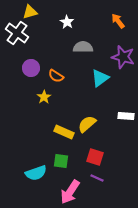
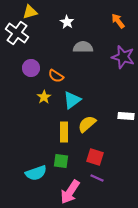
cyan triangle: moved 28 px left, 22 px down
yellow rectangle: rotated 66 degrees clockwise
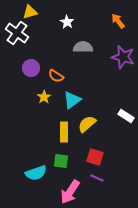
white rectangle: rotated 28 degrees clockwise
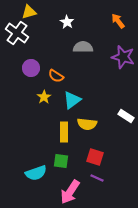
yellow triangle: moved 1 px left
yellow semicircle: rotated 132 degrees counterclockwise
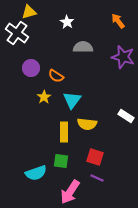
cyan triangle: rotated 18 degrees counterclockwise
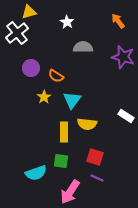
white cross: rotated 15 degrees clockwise
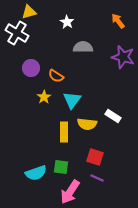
white cross: rotated 20 degrees counterclockwise
white rectangle: moved 13 px left
green square: moved 6 px down
